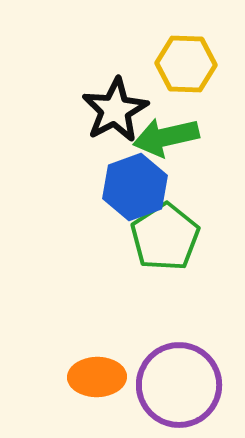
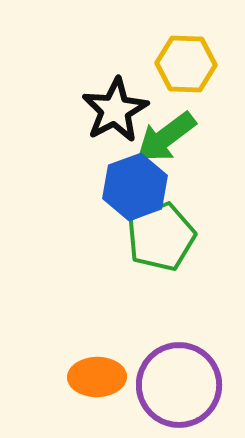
green arrow: rotated 24 degrees counterclockwise
green pentagon: moved 4 px left; rotated 10 degrees clockwise
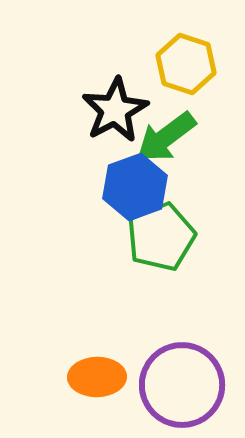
yellow hexagon: rotated 16 degrees clockwise
purple circle: moved 3 px right
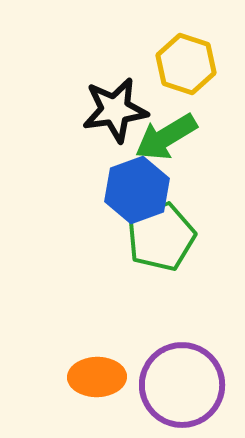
black star: rotated 20 degrees clockwise
green arrow: rotated 6 degrees clockwise
blue hexagon: moved 2 px right, 3 px down
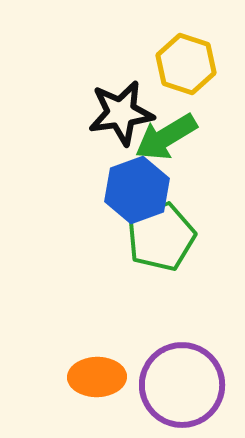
black star: moved 6 px right, 3 px down
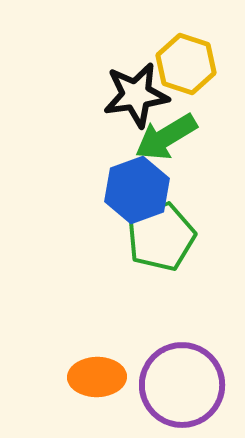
black star: moved 15 px right, 18 px up
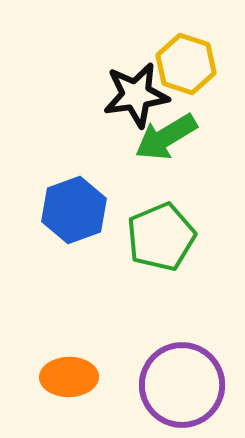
blue hexagon: moved 63 px left, 20 px down
orange ellipse: moved 28 px left
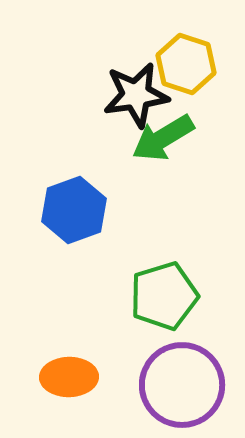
green arrow: moved 3 px left, 1 px down
green pentagon: moved 3 px right, 59 px down; rotated 6 degrees clockwise
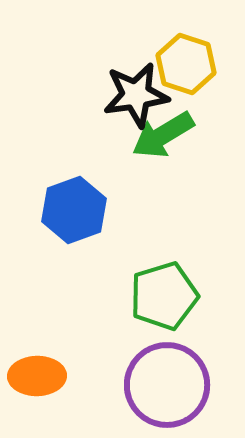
green arrow: moved 3 px up
orange ellipse: moved 32 px left, 1 px up
purple circle: moved 15 px left
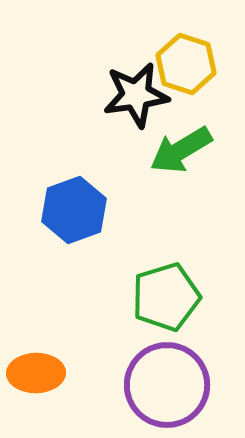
green arrow: moved 18 px right, 15 px down
green pentagon: moved 2 px right, 1 px down
orange ellipse: moved 1 px left, 3 px up
